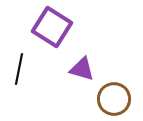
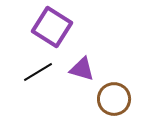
black line: moved 19 px right, 3 px down; rotated 48 degrees clockwise
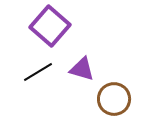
purple square: moved 2 px left, 1 px up; rotated 9 degrees clockwise
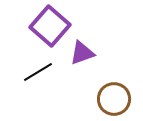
purple triangle: moved 16 px up; rotated 36 degrees counterclockwise
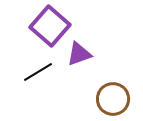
purple triangle: moved 3 px left, 1 px down
brown circle: moved 1 px left
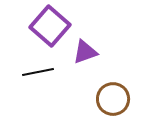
purple triangle: moved 6 px right, 2 px up
black line: rotated 20 degrees clockwise
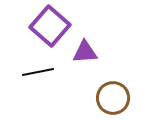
purple triangle: rotated 16 degrees clockwise
brown circle: moved 1 px up
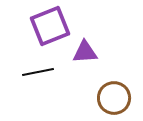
purple square: rotated 27 degrees clockwise
brown circle: moved 1 px right
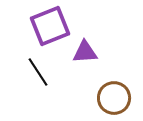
black line: rotated 68 degrees clockwise
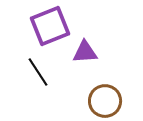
brown circle: moved 9 px left, 3 px down
